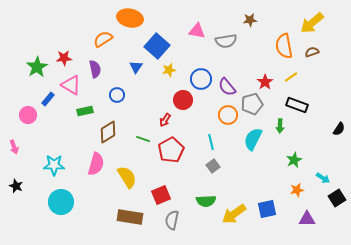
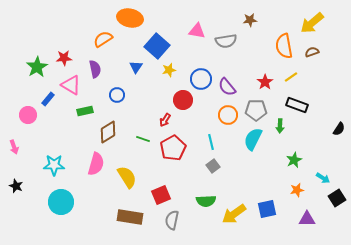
gray pentagon at (252, 104): moved 4 px right, 6 px down; rotated 15 degrees clockwise
red pentagon at (171, 150): moved 2 px right, 2 px up
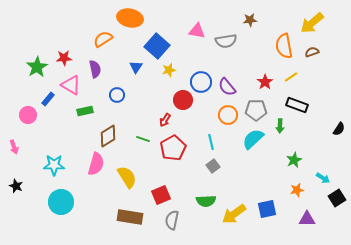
blue circle at (201, 79): moved 3 px down
brown diamond at (108, 132): moved 4 px down
cyan semicircle at (253, 139): rotated 20 degrees clockwise
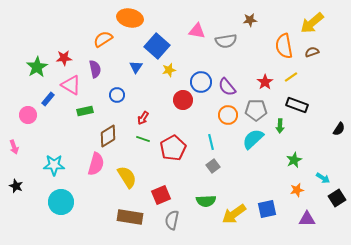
red arrow at (165, 120): moved 22 px left, 2 px up
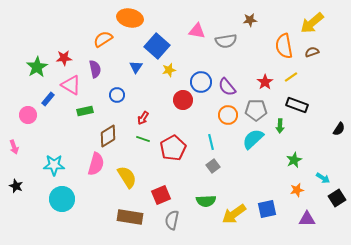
cyan circle at (61, 202): moved 1 px right, 3 px up
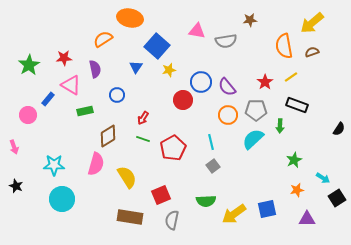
green star at (37, 67): moved 8 px left, 2 px up
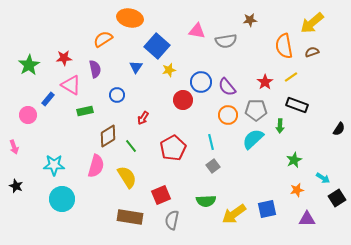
green line at (143, 139): moved 12 px left, 7 px down; rotated 32 degrees clockwise
pink semicircle at (96, 164): moved 2 px down
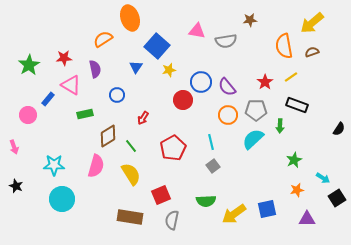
orange ellipse at (130, 18): rotated 60 degrees clockwise
green rectangle at (85, 111): moved 3 px down
yellow semicircle at (127, 177): moved 4 px right, 3 px up
